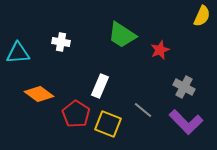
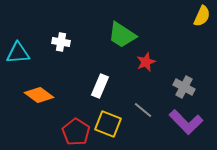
red star: moved 14 px left, 12 px down
orange diamond: moved 1 px down
red pentagon: moved 18 px down
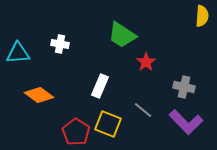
yellow semicircle: rotated 20 degrees counterclockwise
white cross: moved 1 px left, 2 px down
red star: rotated 12 degrees counterclockwise
gray cross: rotated 15 degrees counterclockwise
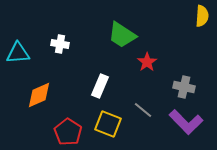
red star: moved 1 px right
orange diamond: rotated 60 degrees counterclockwise
red pentagon: moved 8 px left
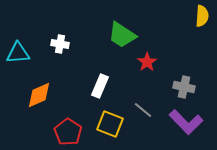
yellow square: moved 2 px right
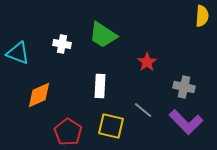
green trapezoid: moved 19 px left
white cross: moved 2 px right
cyan triangle: rotated 25 degrees clockwise
white rectangle: rotated 20 degrees counterclockwise
yellow square: moved 1 px right, 2 px down; rotated 8 degrees counterclockwise
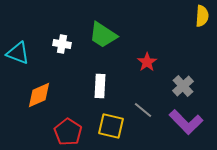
gray cross: moved 1 px left, 1 px up; rotated 35 degrees clockwise
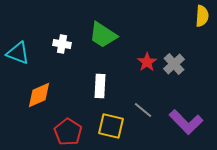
gray cross: moved 9 px left, 22 px up
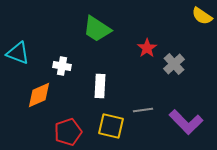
yellow semicircle: rotated 120 degrees clockwise
green trapezoid: moved 6 px left, 6 px up
white cross: moved 22 px down
red star: moved 14 px up
gray line: rotated 48 degrees counterclockwise
red pentagon: rotated 20 degrees clockwise
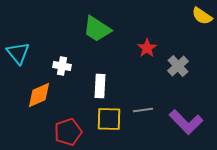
cyan triangle: rotated 30 degrees clockwise
gray cross: moved 4 px right, 2 px down
yellow square: moved 2 px left, 7 px up; rotated 12 degrees counterclockwise
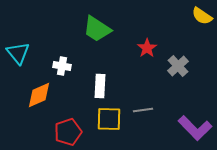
purple L-shape: moved 9 px right, 6 px down
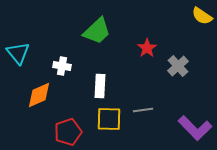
green trapezoid: moved 2 px down; rotated 76 degrees counterclockwise
